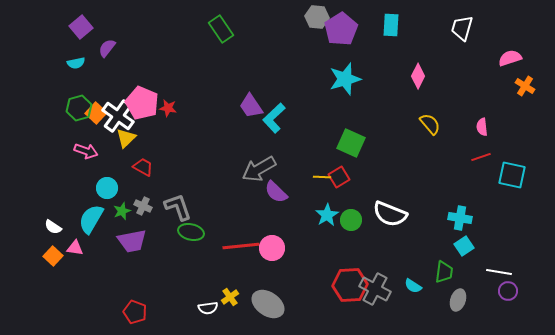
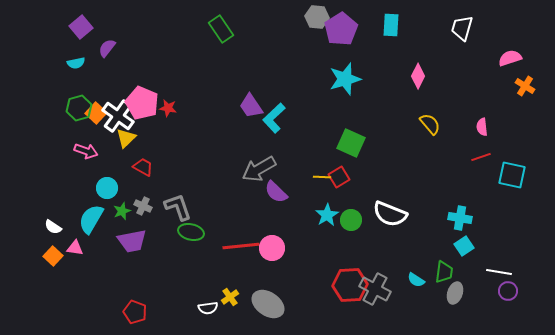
cyan semicircle at (413, 286): moved 3 px right, 6 px up
gray ellipse at (458, 300): moved 3 px left, 7 px up
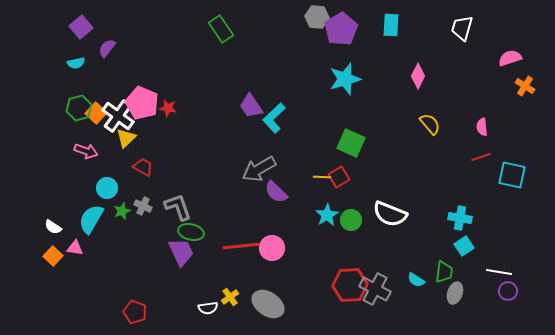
purple trapezoid at (132, 241): moved 49 px right, 11 px down; rotated 104 degrees counterclockwise
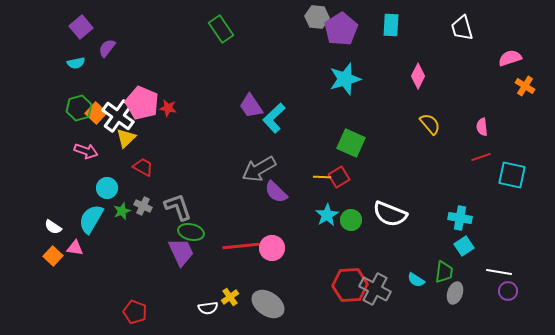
white trapezoid at (462, 28): rotated 32 degrees counterclockwise
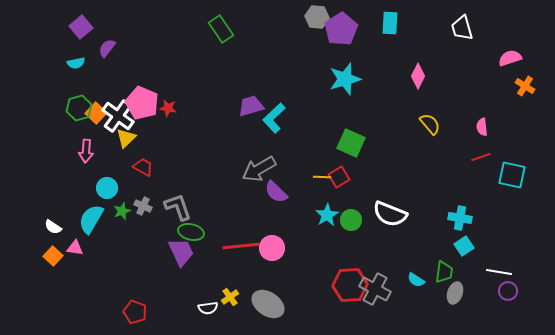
cyan rectangle at (391, 25): moved 1 px left, 2 px up
purple trapezoid at (251, 106): rotated 108 degrees clockwise
pink arrow at (86, 151): rotated 75 degrees clockwise
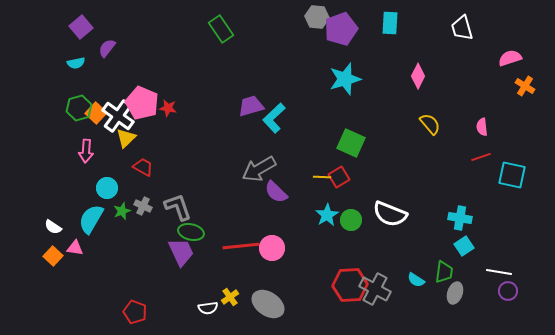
purple pentagon at (341, 29): rotated 12 degrees clockwise
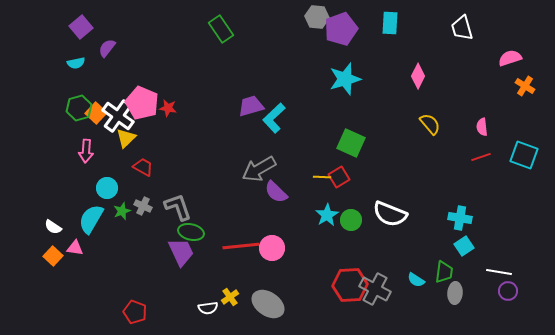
cyan square at (512, 175): moved 12 px right, 20 px up; rotated 8 degrees clockwise
gray ellipse at (455, 293): rotated 15 degrees counterclockwise
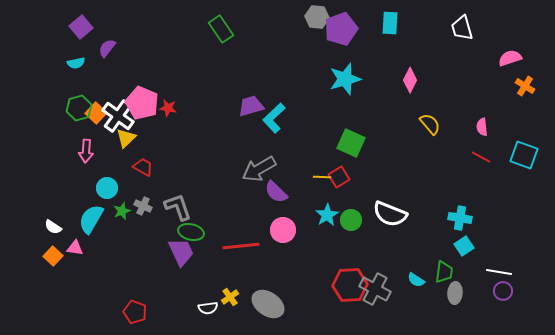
pink diamond at (418, 76): moved 8 px left, 4 px down
red line at (481, 157): rotated 48 degrees clockwise
pink circle at (272, 248): moved 11 px right, 18 px up
purple circle at (508, 291): moved 5 px left
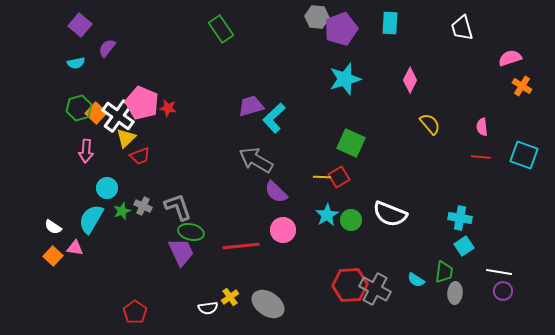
purple square at (81, 27): moved 1 px left, 2 px up; rotated 10 degrees counterclockwise
orange cross at (525, 86): moved 3 px left
red line at (481, 157): rotated 24 degrees counterclockwise
red trapezoid at (143, 167): moved 3 px left, 11 px up; rotated 130 degrees clockwise
gray arrow at (259, 169): moved 3 px left, 9 px up; rotated 60 degrees clockwise
red pentagon at (135, 312): rotated 15 degrees clockwise
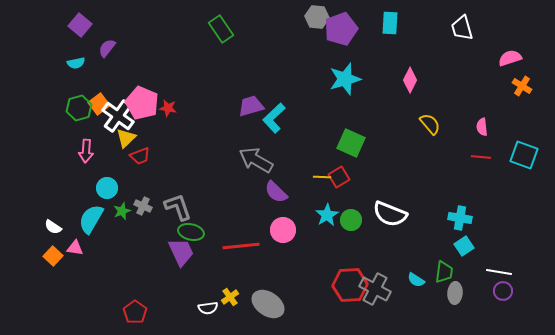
orange square at (96, 113): moved 3 px right, 9 px up; rotated 10 degrees clockwise
